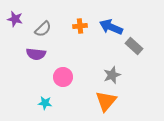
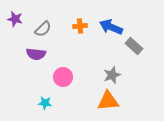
orange triangle: moved 2 px right; rotated 45 degrees clockwise
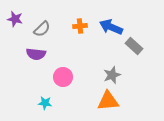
gray semicircle: moved 1 px left
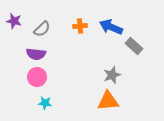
purple star: moved 1 px left, 2 px down
pink circle: moved 26 px left
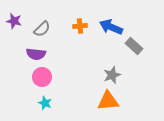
pink circle: moved 5 px right
cyan star: rotated 16 degrees clockwise
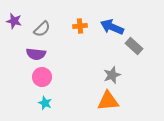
blue arrow: moved 1 px right
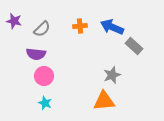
pink circle: moved 2 px right, 1 px up
orange triangle: moved 4 px left
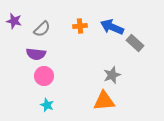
gray rectangle: moved 1 px right, 3 px up
cyan star: moved 2 px right, 2 px down
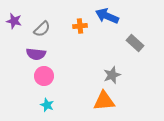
blue arrow: moved 5 px left, 11 px up
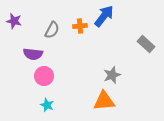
blue arrow: moved 3 px left; rotated 105 degrees clockwise
gray semicircle: moved 10 px right, 1 px down; rotated 18 degrees counterclockwise
gray rectangle: moved 11 px right, 1 px down
purple semicircle: moved 3 px left
